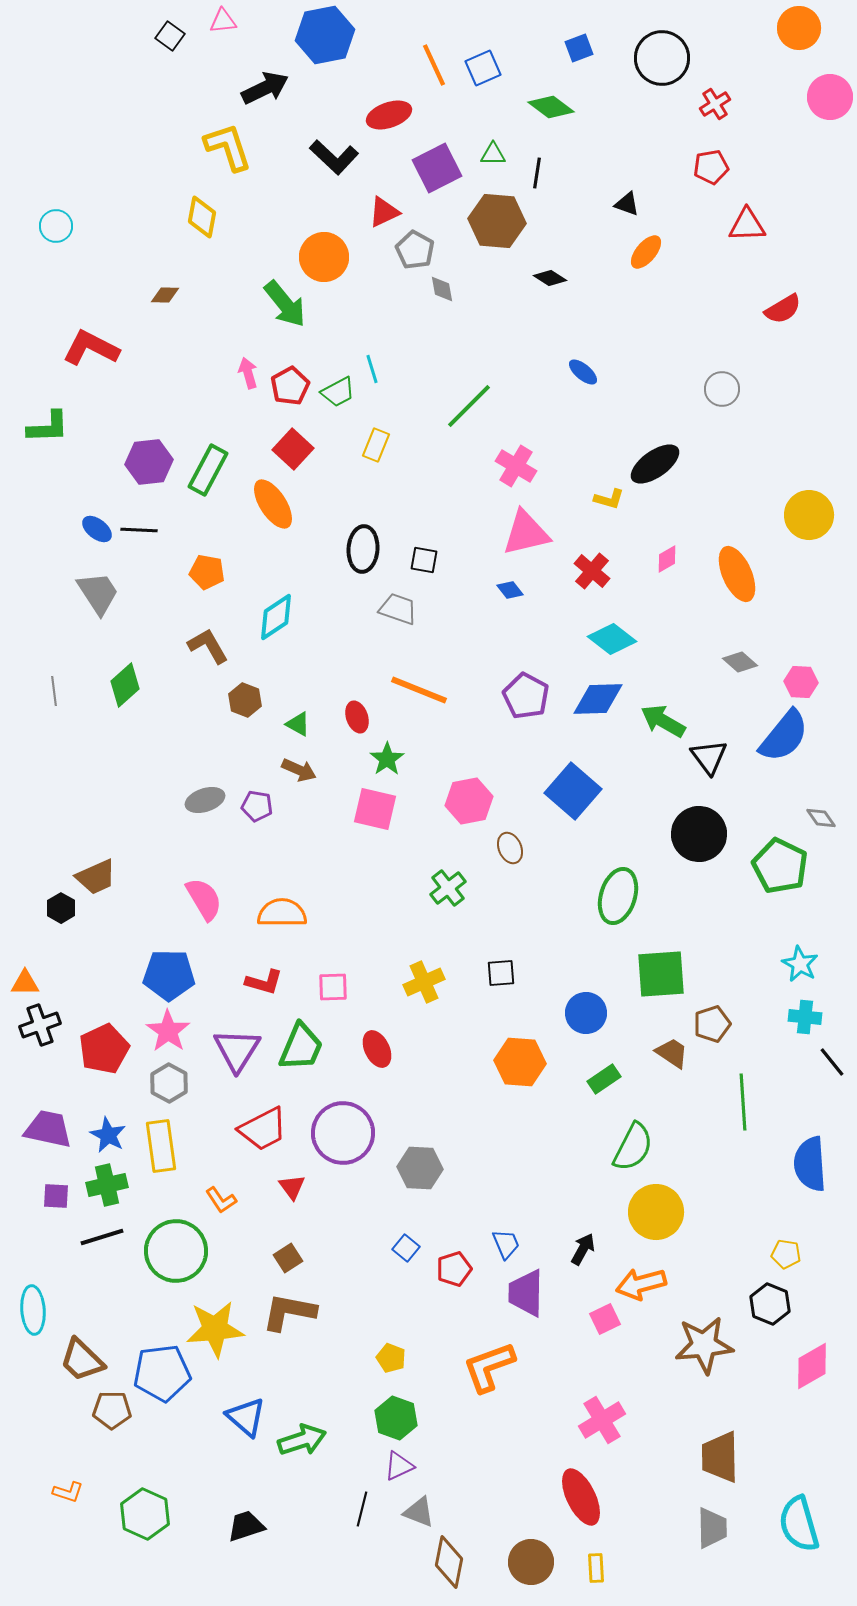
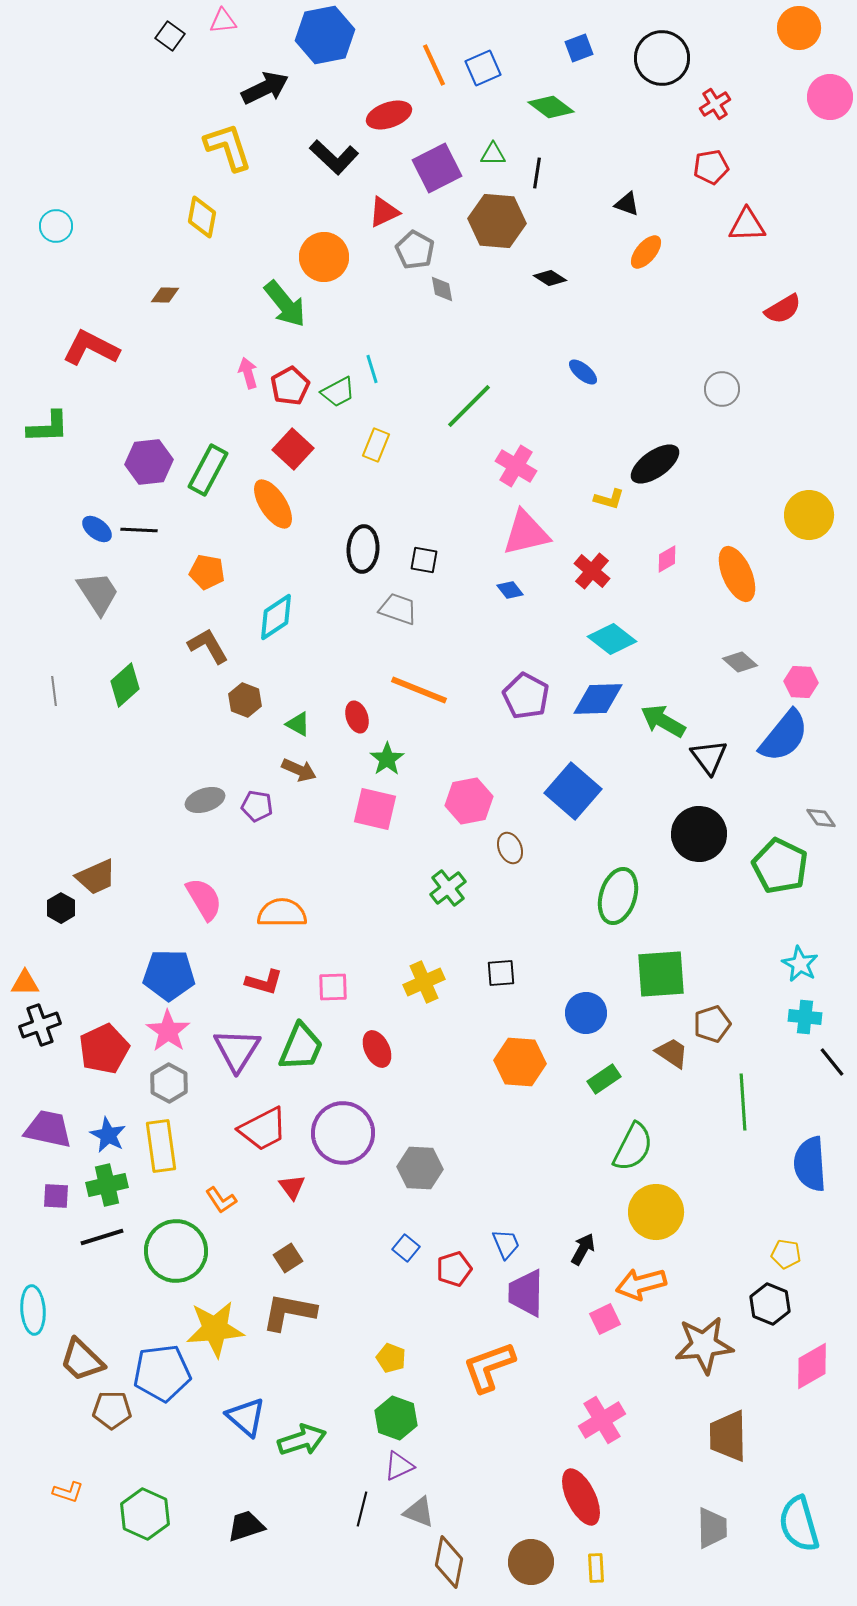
brown trapezoid at (720, 1457): moved 8 px right, 21 px up
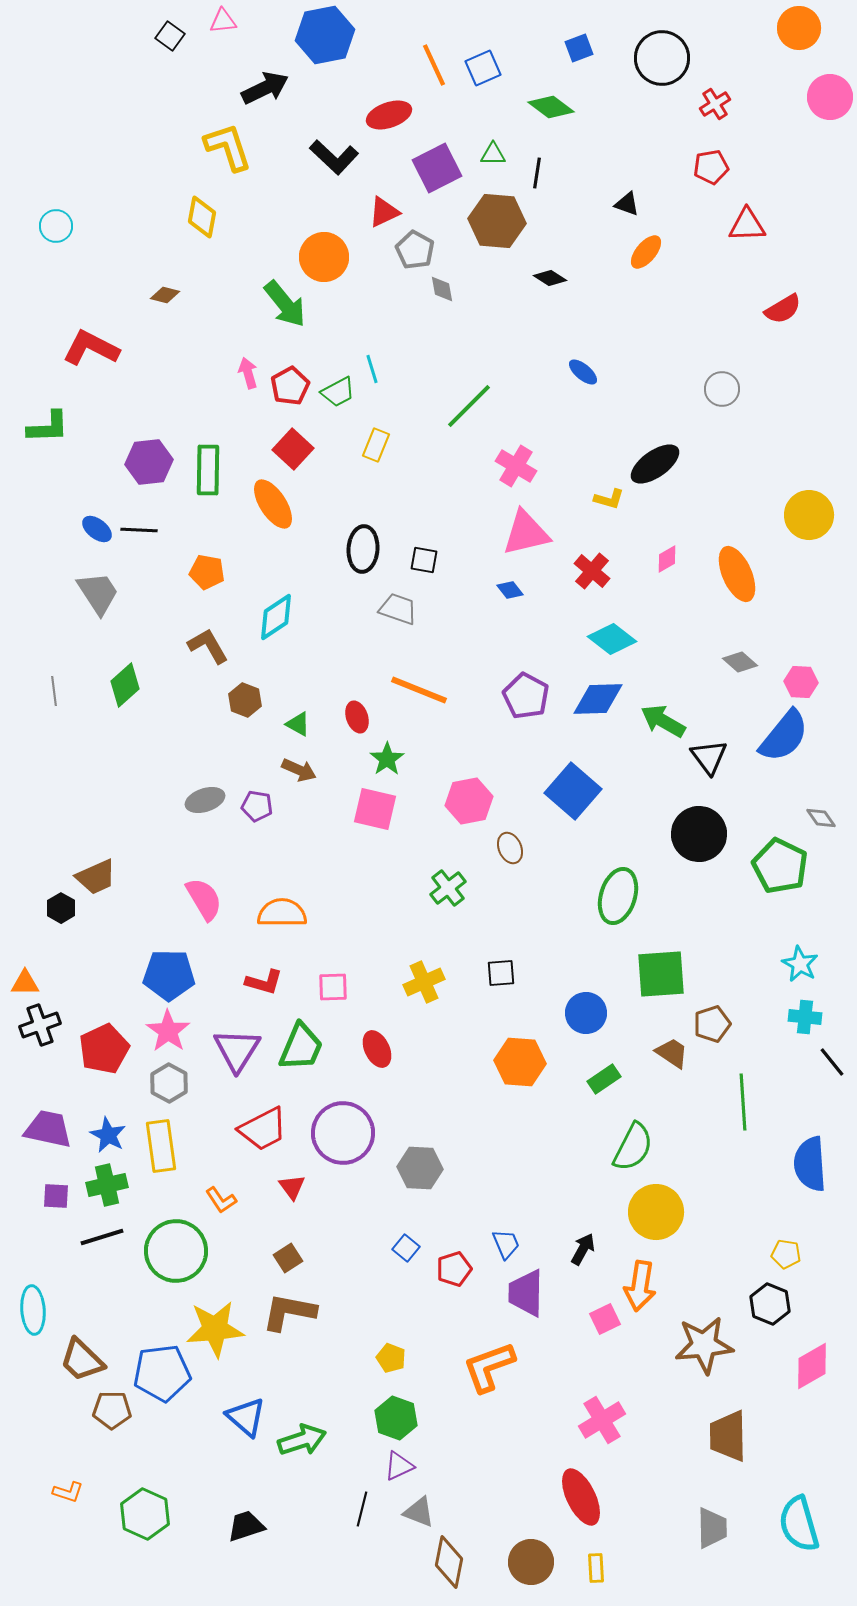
brown diamond at (165, 295): rotated 12 degrees clockwise
green rectangle at (208, 470): rotated 27 degrees counterclockwise
orange arrow at (641, 1284): moved 1 px left, 2 px down; rotated 66 degrees counterclockwise
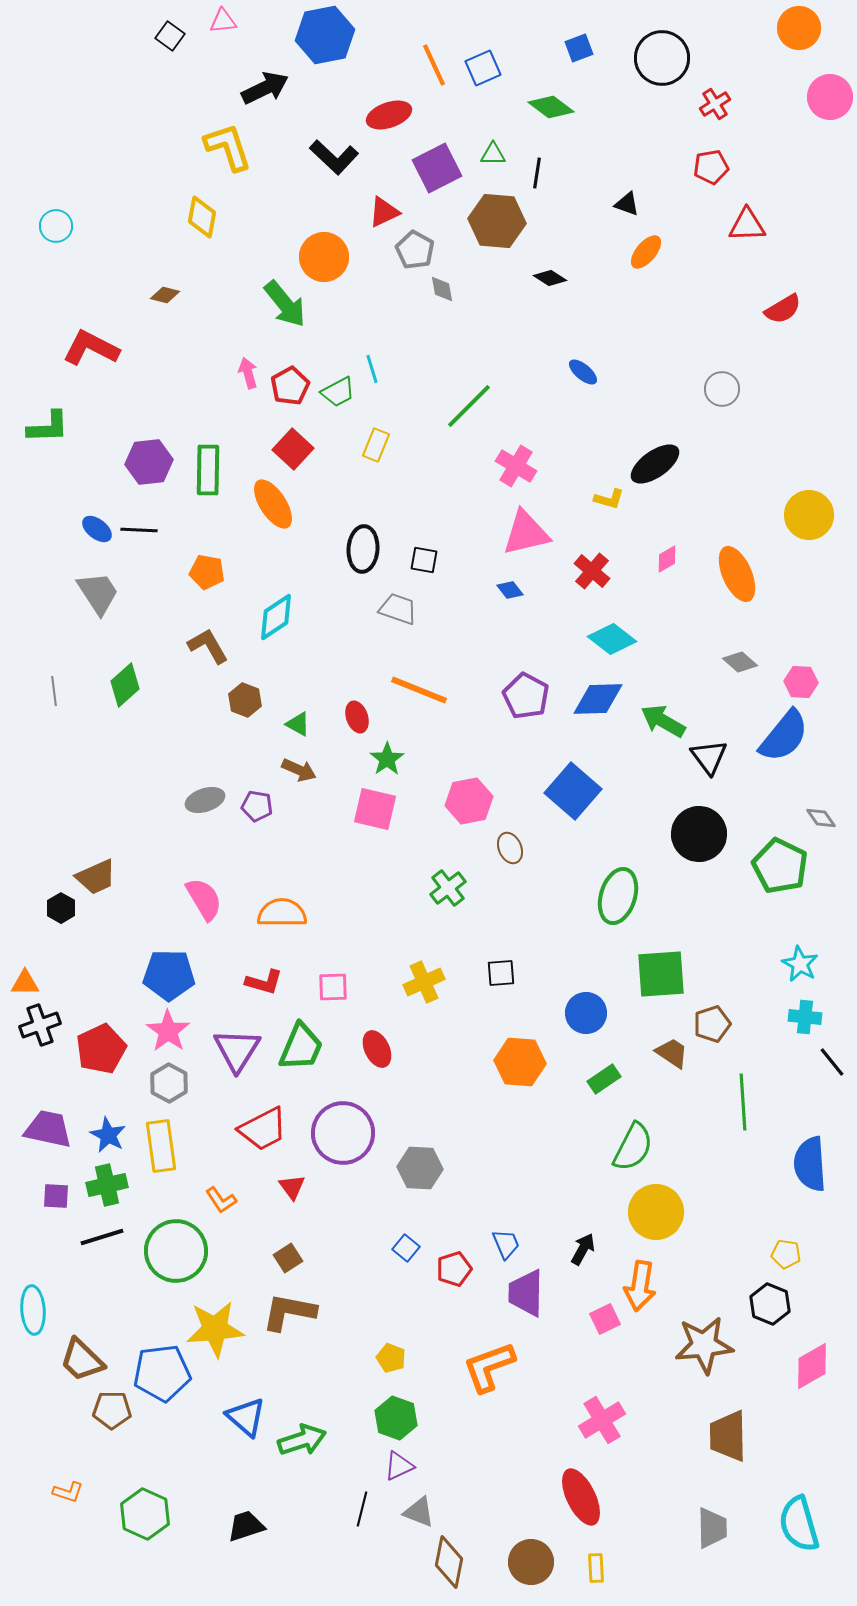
red pentagon at (104, 1049): moved 3 px left
